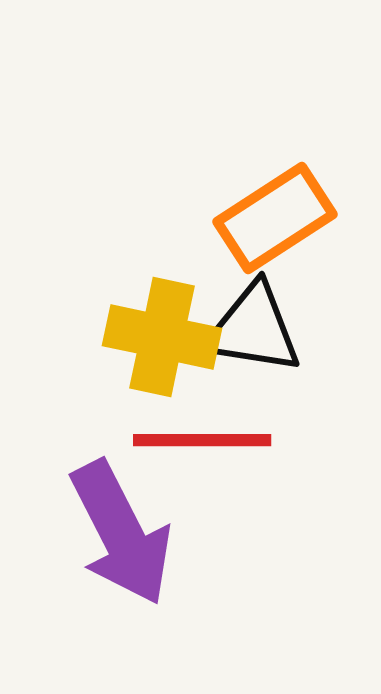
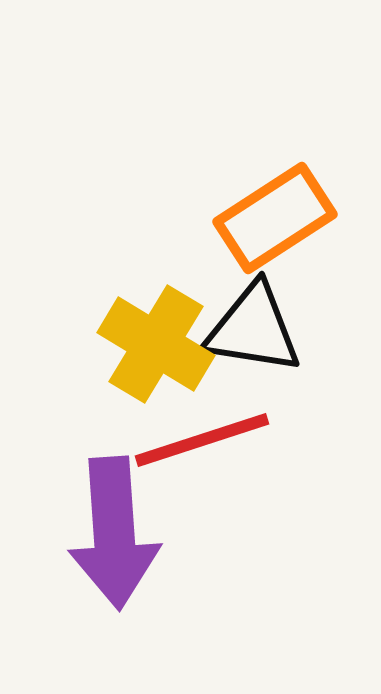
yellow cross: moved 6 px left, 7 px down; rotated 19 degrees clockwise
red line: rotated 18 degrees counterclockwise
purple arrow: moved 7 px left; rotated 23 degrees clockwise
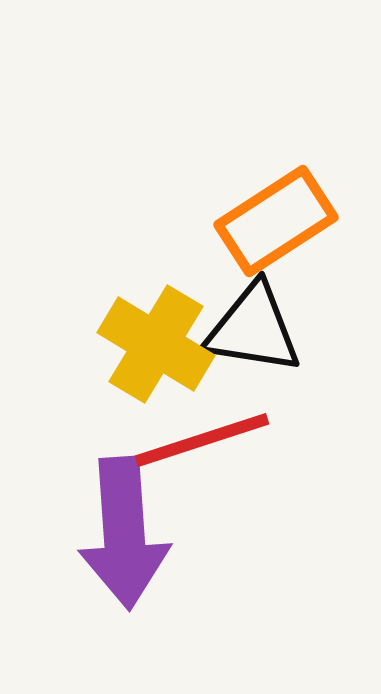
orange rectangle: moved 1 px right, 3 px down
purple arrow: moved 10 px right
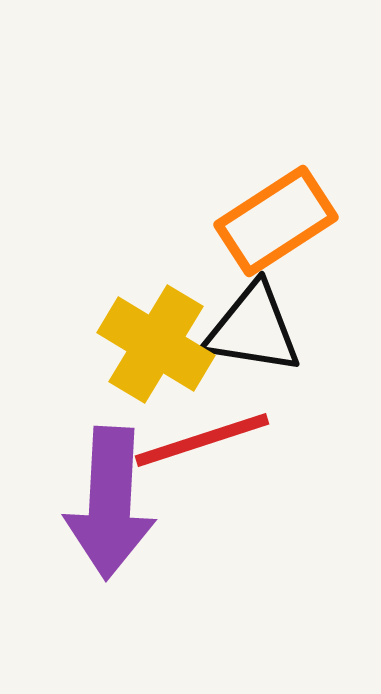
purple arrow: moved 14 px left, 30 px up; rotated 7 degrees clockwise
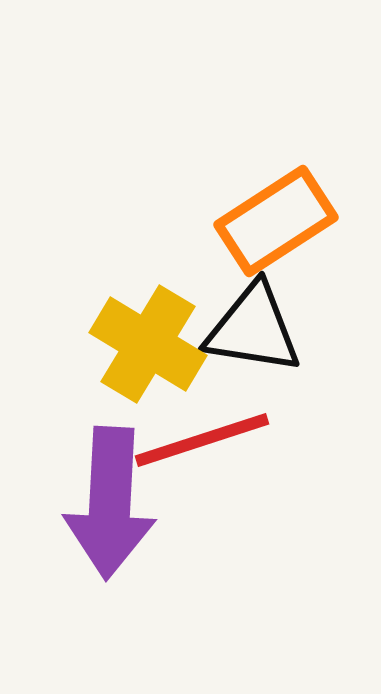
yellow cross: moved 8 px left
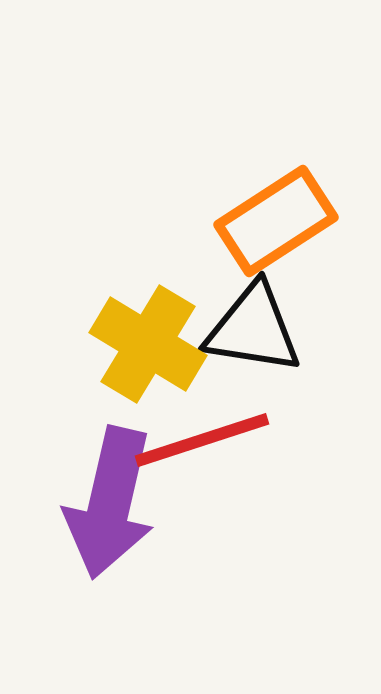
purple arrow: rotated 10 degrees clockwise
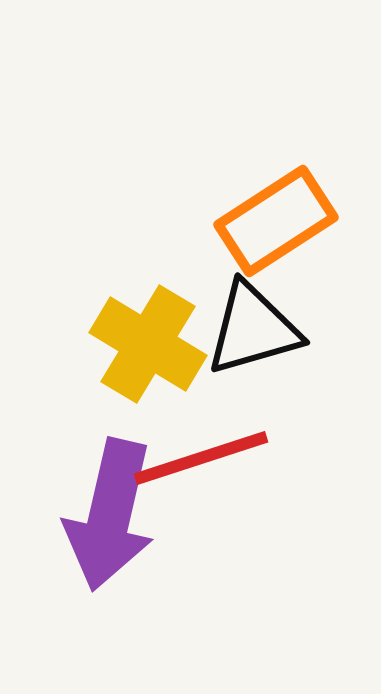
black triangle: rotated 25 degrees counterclockwise
red line: moved 1 px left, 18 px down
purple arrow: moved 12 px down
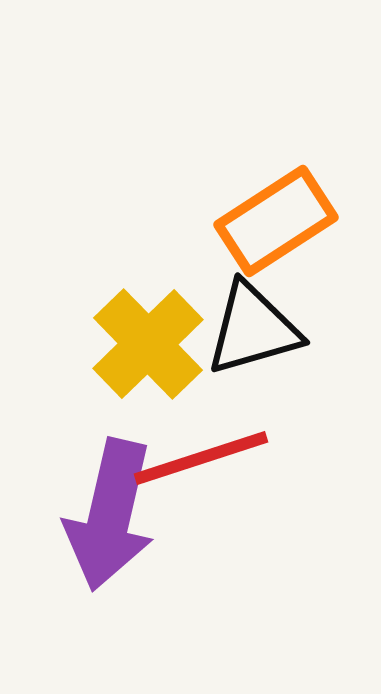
yellow cross: rotated 15 degrees clockwise
